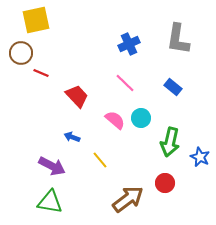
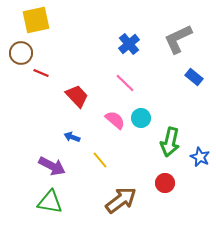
gray L-shape: rotated 56 degrees clockwise
blue cross: rotated 15 degrees counterclockwise
blue rectangle: moved 21 px right, 10 px up
brown arrow: moved 7 px left, 1 px down
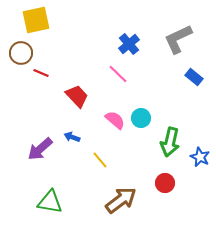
pink line: moved 7 px left, 9 px up
purple arrow: moved 12 px left, 17 px up; rotated 112 degrees clockwise
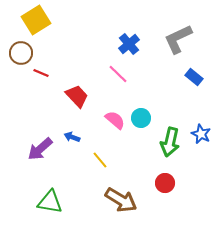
yellow square: rotated 20 degrees counterclockwise
blue star: moved 1 px right, 23 px up
brown arrow: rotated 68 degrees clockwise
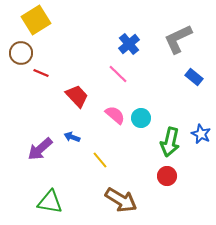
pink semicircle: moved 5 px up
red circle: moved 2 px right, 7 px up
